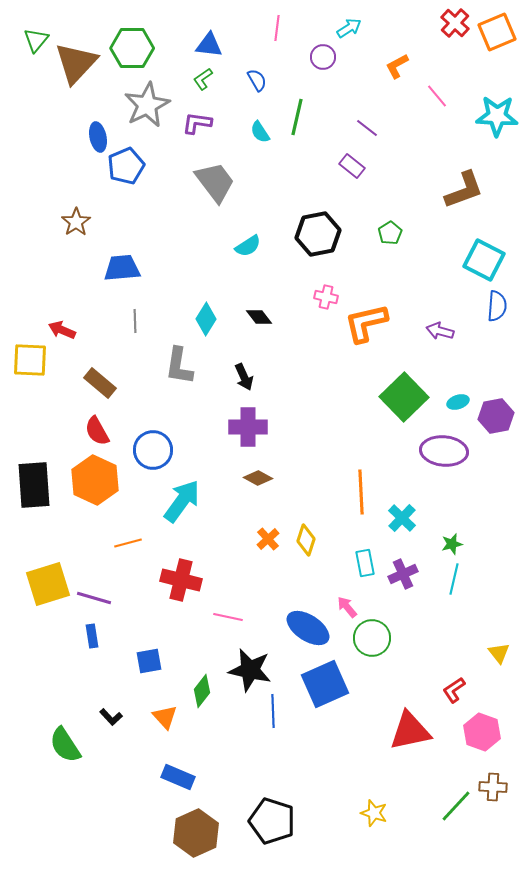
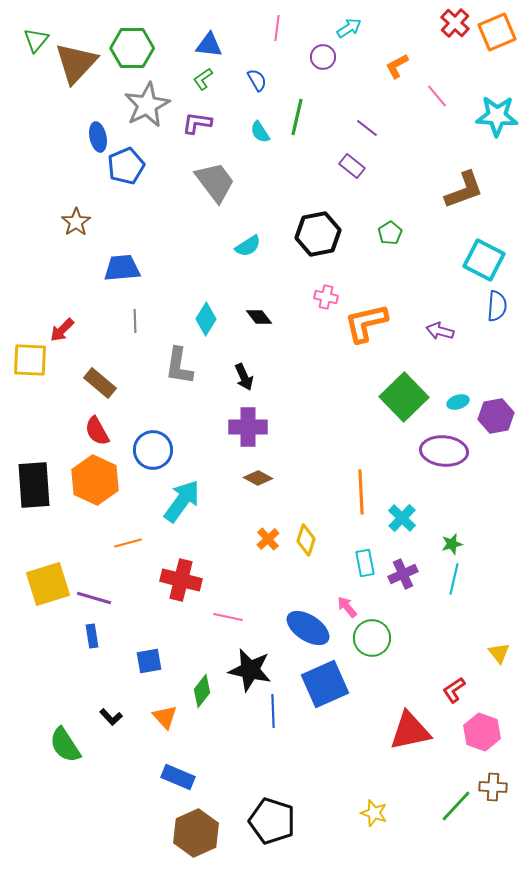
red arrow at (62, 330): rotated 68 degrees counterclockwise
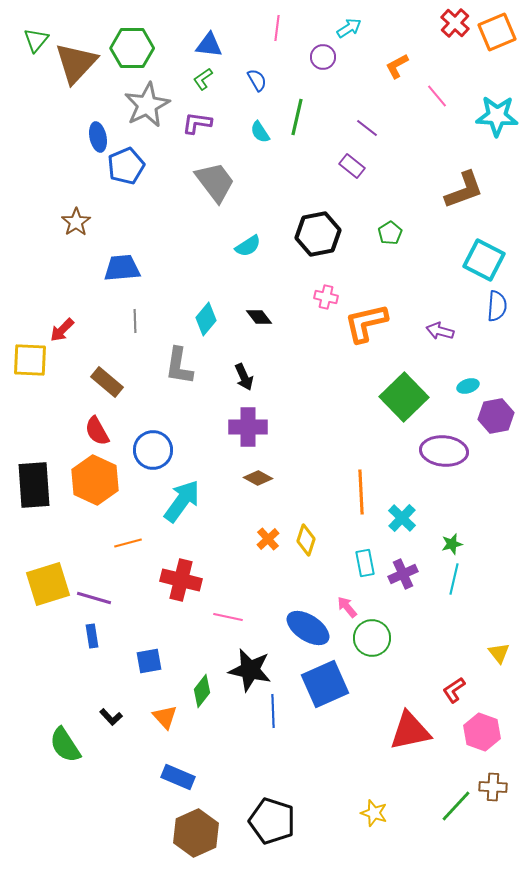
cyan diamond at (206, 319): rotated 8 degrees clockwise
brown rectangle at (100, 383): moved 7 px right, 1 px up
cyan ellipse at (458, 402): moved 10 px right, 16 px up
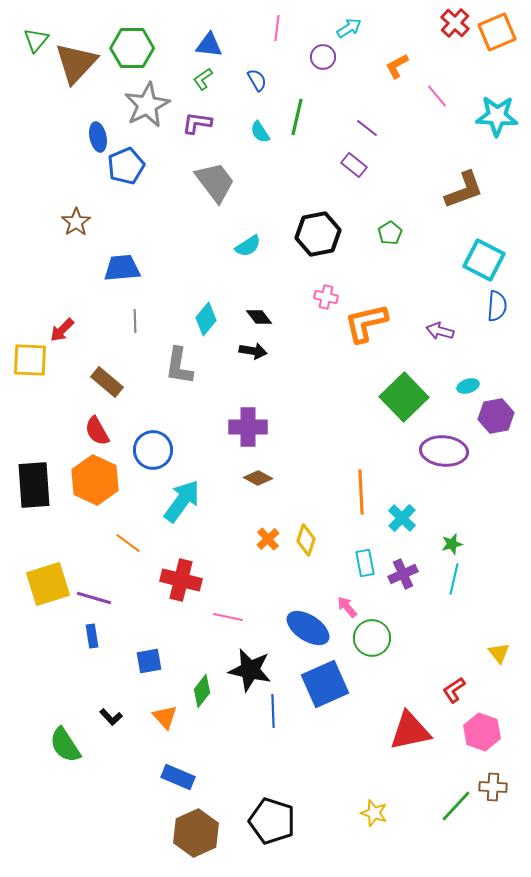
purple rectangle at (352, 166): moved 2 px right, 1 px up
black arrow at (244, 377): moved 9 px right, 26 px up; rotated 56 degrees counterclockwise
orange line at (128, 543): rotated 52 degrees clockwise
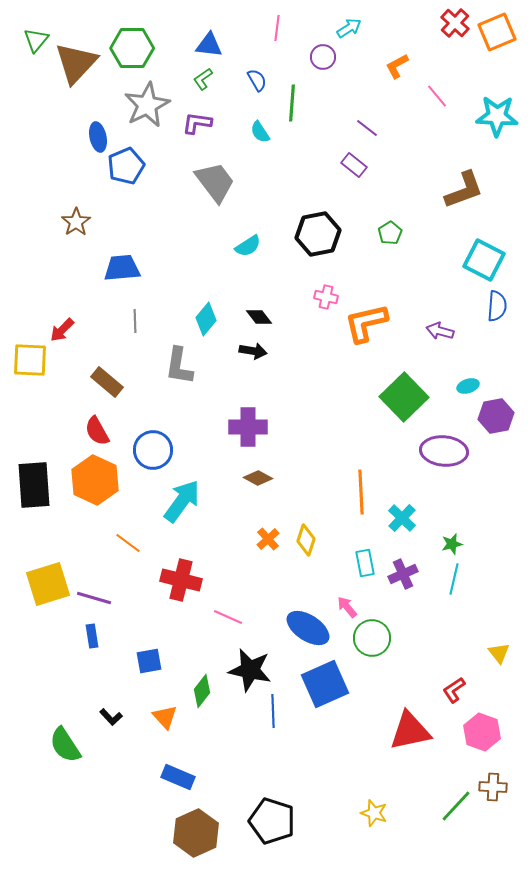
green line at (297, 117): moved 5 px left, 14 px up; rotated 9 degrees counterclockwise
pink line at (228, 617): rotated 12 degrees clockwise
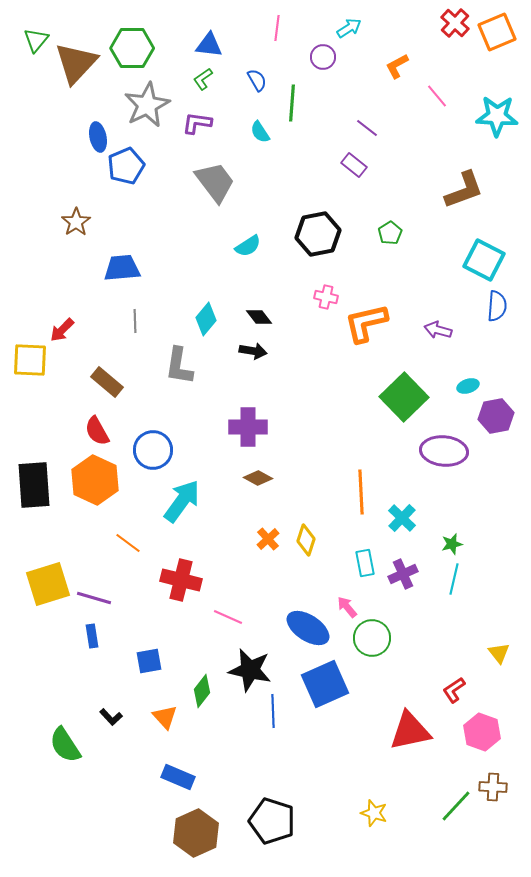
purple arrow at (440, 331): moved 2 px left, 1 px up
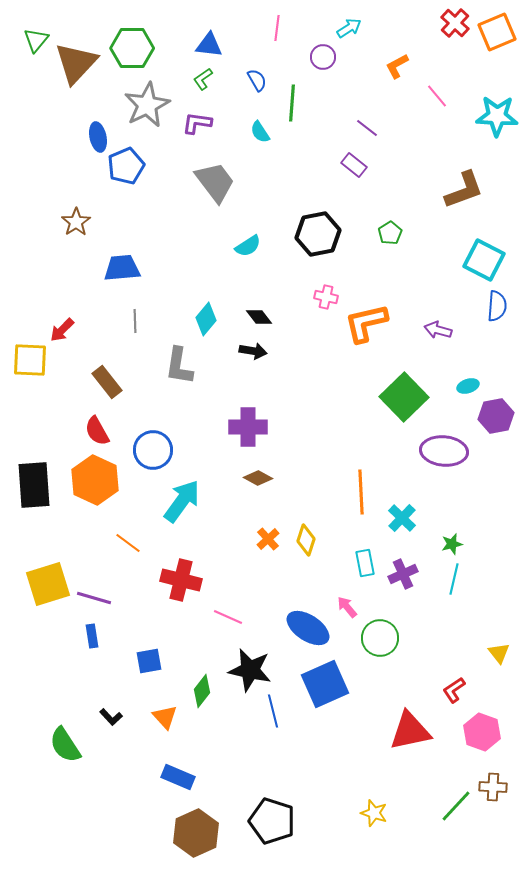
brown rectangle at (107, 382): rotated 12 degrees clockwise
green circle at (372, 638): moved 8 px right
blue line at (273, 711): rotated 12 degrees counterclockwise
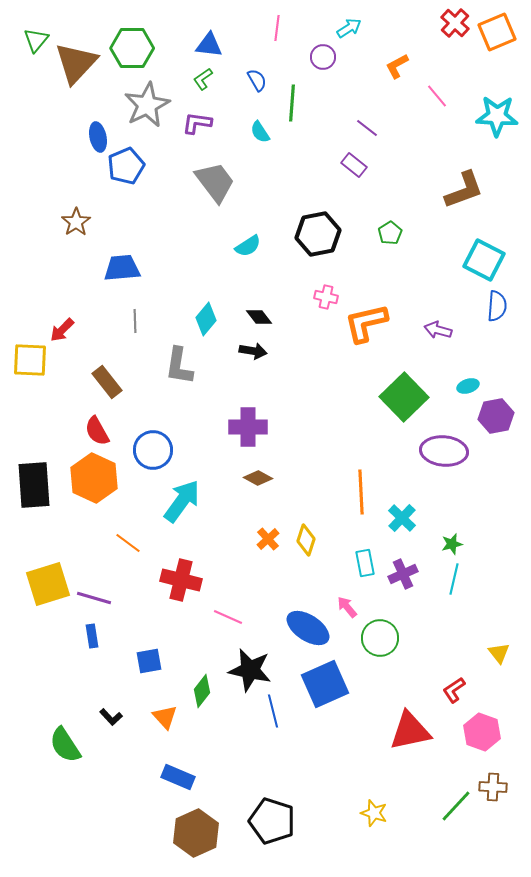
orange hexagon at (95, 480): moved 1 px left, 2 px up
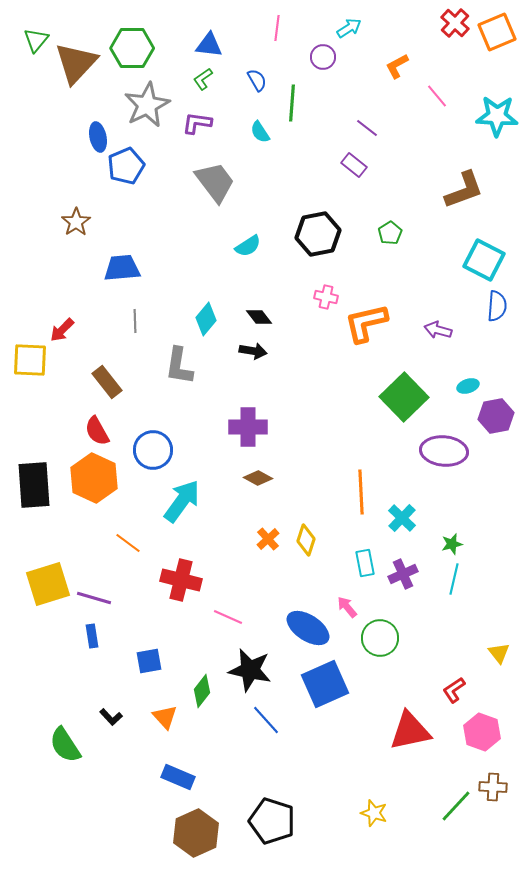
blue line at (273, 711): moved 7 px left, 9 px down; rotated 28 degrees counterclockwise
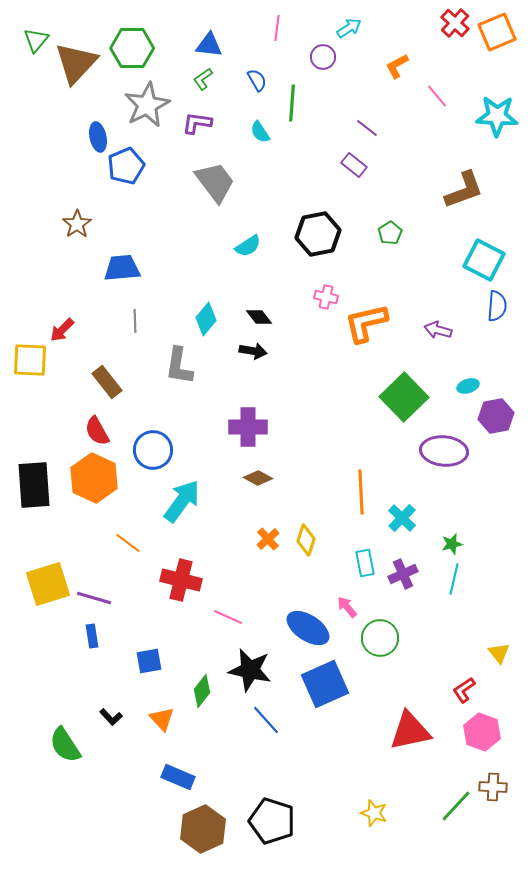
brown star at (76, 222): moved 1 px right, 2 px down
red L-shape at (454, 690): moved 10 px right
orange triangle at (165, 717): moved 3 px left, 2 px down
brown hexagon at (196, 833): moved 7 px right, 4 px up
